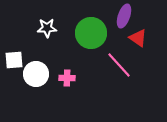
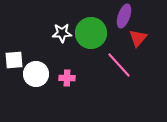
white star: moved 15 px right, 5 px down
red triangle: rotated 36 degrees clockwise
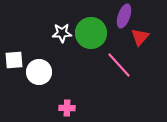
red triangle: moved 2 px right, 1 px up
white circle: moved 3 px right, 2 px up
pink cross: moved 30 px down
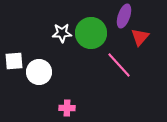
white square: moved 1 px down
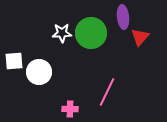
purple ellipse: moved 1 px left, 1 px down; rotated 25 degrees counterclockwise
pink line: moved 12 px left, 27 px down; rotated 68 degrees clockwise
pink cross: moved 3 px right, 1 px down
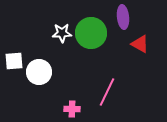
red triangle: moved 7 px down; rotated 42 degrees counterclockwise
pink cross: moved 2 px right
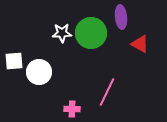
purple ellipse: moved 2 px left
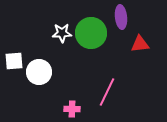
red triangle: rotated 36 degrees counterclockwise
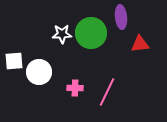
white star: moved 1 px down
pink cross: moved 3 px right, 21 px up
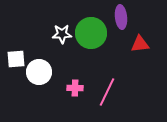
white square: moved 2 px right, 2 px up
